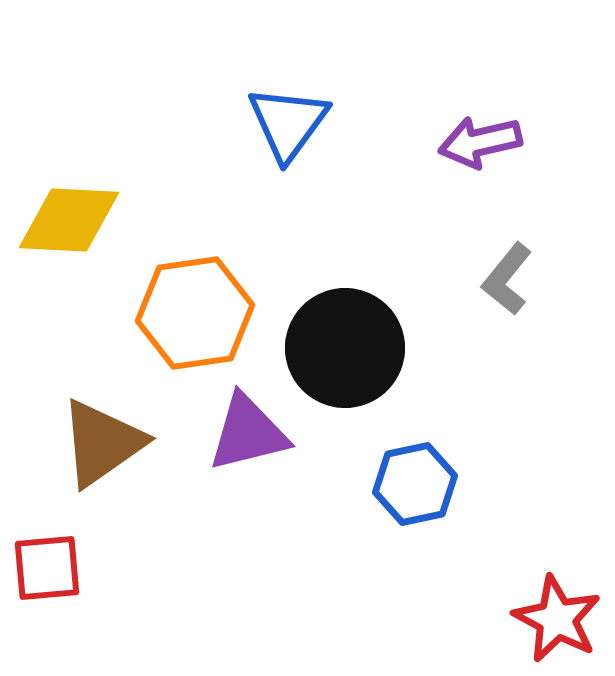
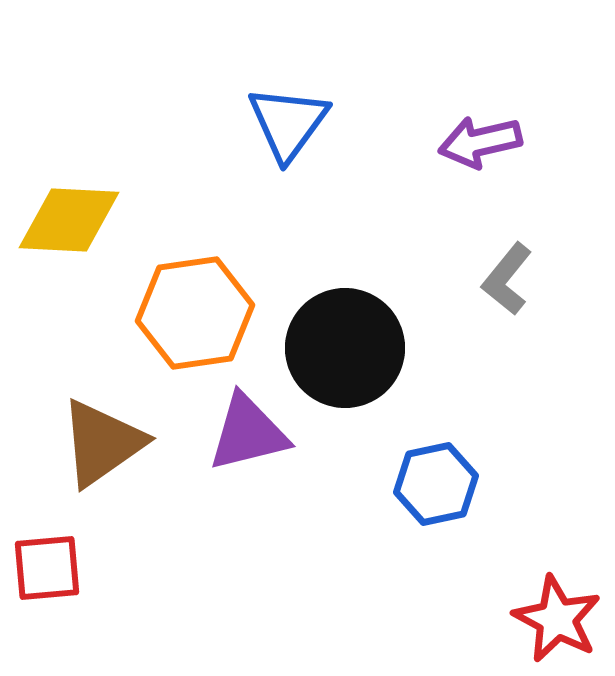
blue hexagon: moved 21 px right
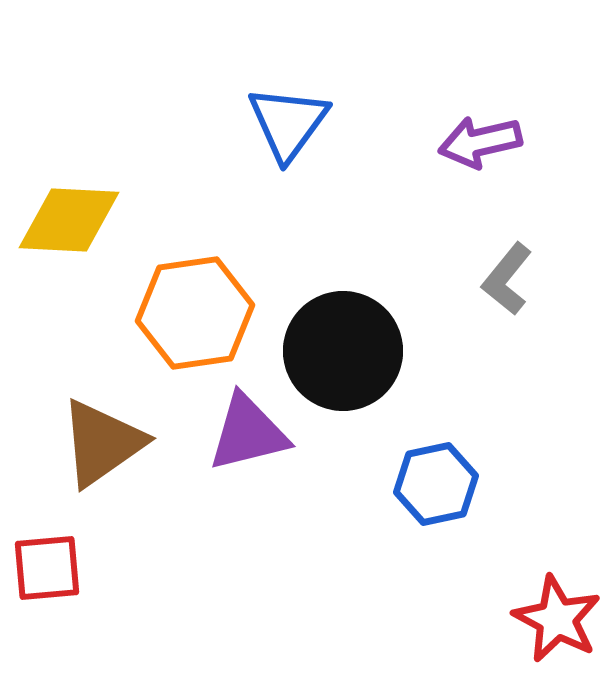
black circle: moved 2 px left, 3 px down
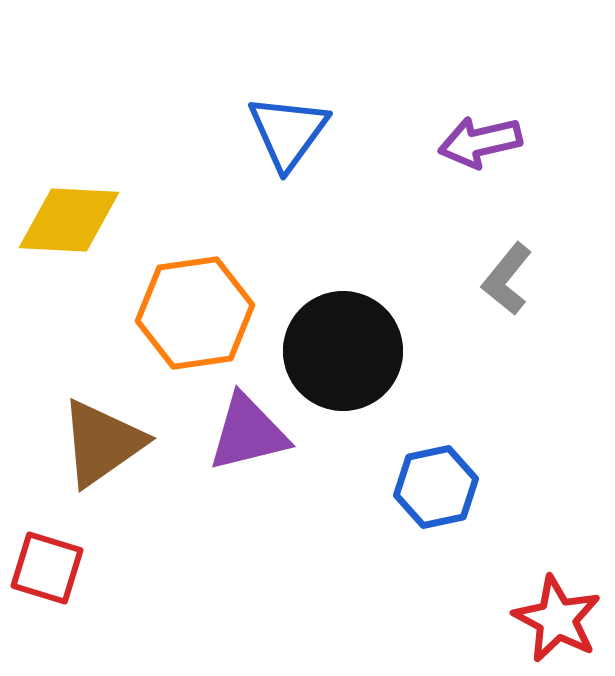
blue triangle: moved 9 px down
blue hexagon: moved 3 px down
red square: rotated 22 degrees clockwise
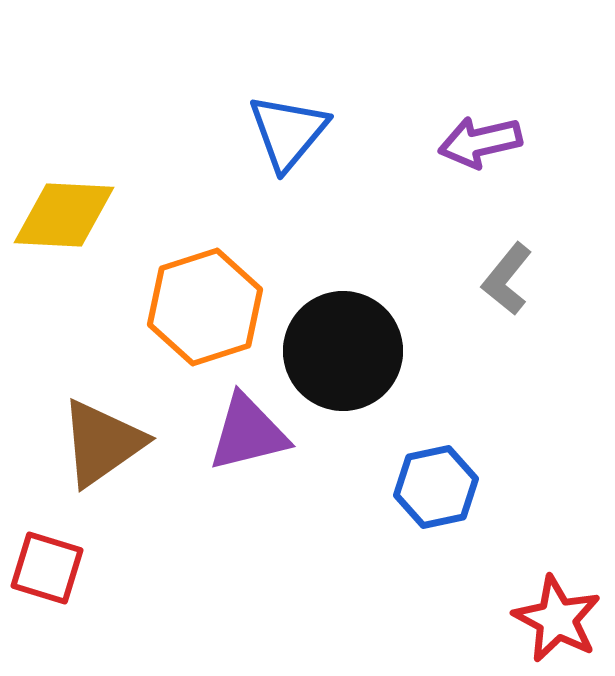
blue triangle: rotated 4 degrees clockwise
yellow diamond: moved 5 px left, 5 px up
orange hexagon: moved 10 px right, 6 px up; rotated 10 degrees counterclockwise
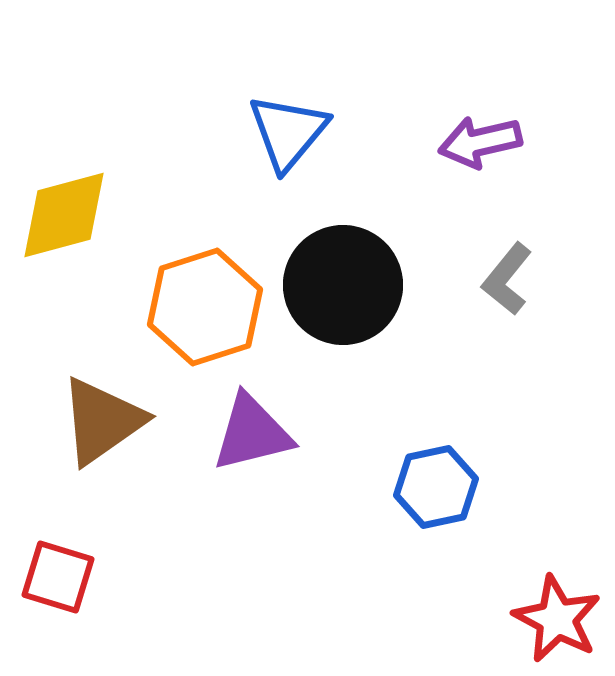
yellow diamond: rotated 18 degrees counterclockwise
black circle: moved 66 px up
purple triangle: moved 4 px right
brown triangle: moved 22 px up
red square: moved 11 px right, 9 px down
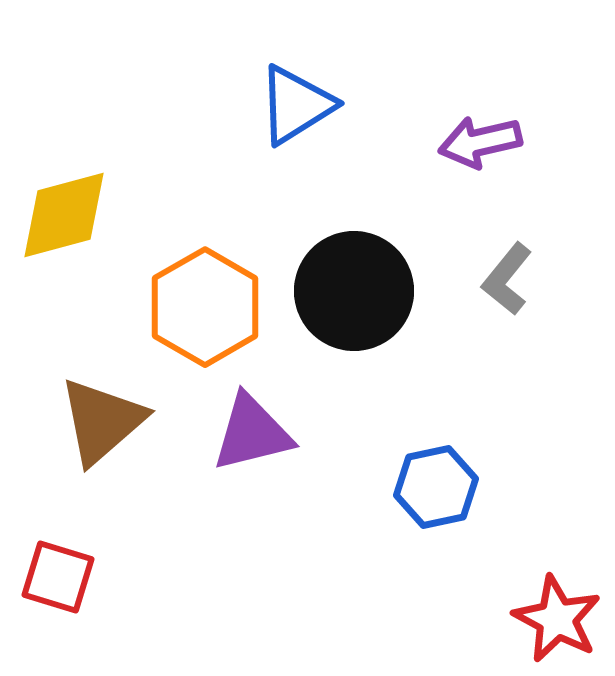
blue triangle: moved 8 px right, 27 px up; rotated 18 degrees clockwise
black circle: moved 11 px right, 6 px down
orange hexagon: rotated 12 degrees counterclockwise
brown triangle: rotated 6 degrees counterclockwise
